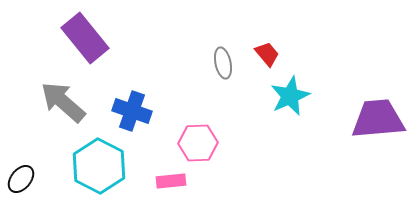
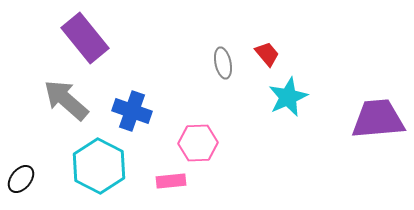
cyan star: moved 2 px left, 1 px down
gray arrow: moved 3 px right, 2 px up
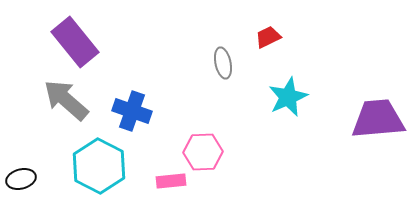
purple rectangle: moved 10 px left, 4 px down
red trapezoid: moved 1 px right, 17 px up; rotated 76 degrees counterclockwise
pink hexagon: moved 5 px right, 9 px down
black ellipse: rotated 36 degrees clockwise
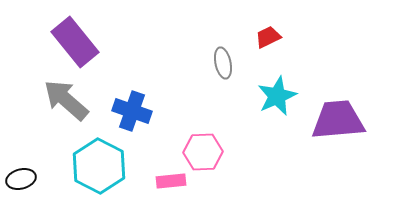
cyan star: moved 11 px left, 1 px up
purple trapezoid: moved 40 px left, 1 px down
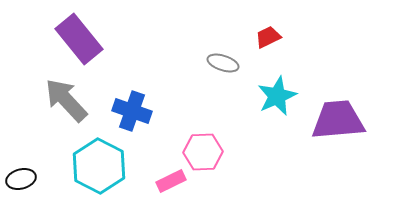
purple rectangle: moved 4 px right, 3 px up
gray ellipse: rotated 60 degrees counterclockwise
gray arrow: rotated 6 degrees clockwise
pink rectangle: rotated 20 degrees counterclockwise
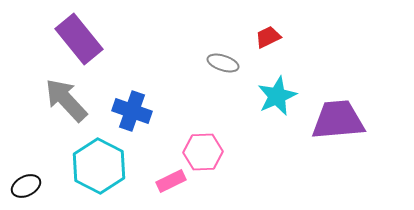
black ellipse: moved 5 px right, 7 px down; rotated 12 degrees counterclockwise
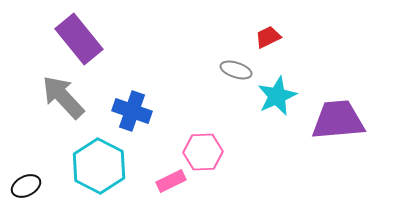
gray ellipse: moved 13 px right, 7 px down
gray arrow: moved 3 px left, 3 px up
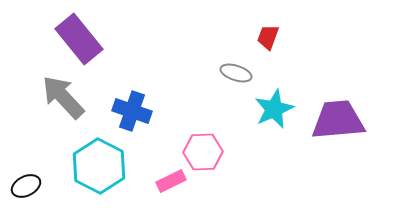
red trapezoid: rotated 44 degrees counterclockwise
gray ellipse: moved 3 px down
cyan star: moved 3 px left, 13 px down
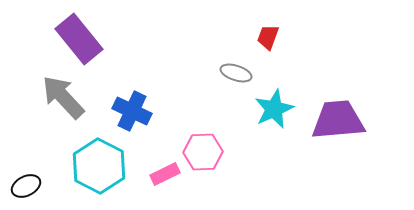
blue cross: rotated 6 degrees clockwise
pink rectangle: moved 6 px left, 7 px up
